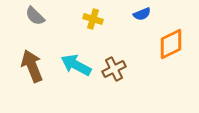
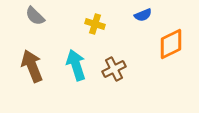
blue semicircle: moved 1 px right, 1 px down
yellow cross: moved 2 px right, 5 px down
cyan arrow: rotated 44 degrees clockwise
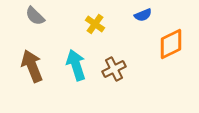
yellow cross: rotated 18 degrees clockwise
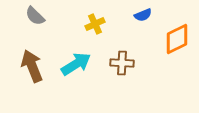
yellow cross: rotated 30 degrees clockwise
orange diamond: moved 6 px right, 5 px up
cyan arrow: moved 1 px up; rotated 76 degrees clockwise
brown cross: moved 8 px right, 6 px up; rotated 30 degrees clockwise
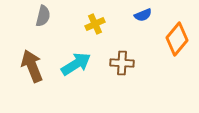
gray semicircle: moved 8 px right; rotated 120 degrees counterclockwise
orange diamond: rotated 24 degrees counterclockwise
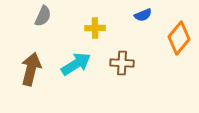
gray semicircle: rotated 10 degrees clockwise
yellow cross: moved 4 px down; rotated 24 degrees clockwise
orange diamond: moved 2 px right, 1 px up
brown arrow: moved 1 px left, 3 px down; rotated 36 degrees clockwise
